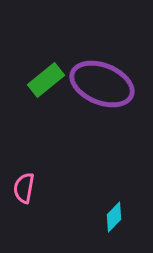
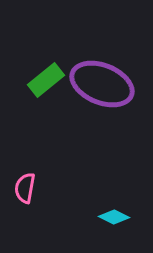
pink semicircle: moved 1 px right
cyan diamond: rotated 72 degrees clockwise
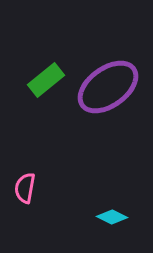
purple ellipse: moved 6 px right, 3 px down; rotated 58 degrees counterclockwise
cyan diamond: moved 2 px left
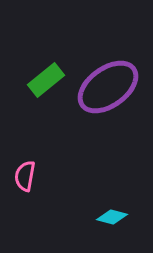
pink semicircle: moved 12 px up
cyan diamond: rotated 12 degrees counterclockwise
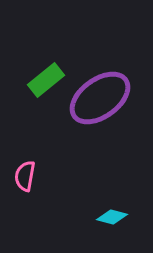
purple ellipse: moved 8 px left, 11 px down
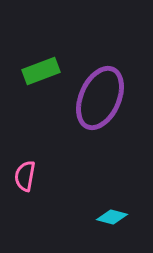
green rectangle: moved 5 px left, 9 px up; rotated 18 degrees clockwise
purple ellipse: rotated 30 degrees counterclockwise
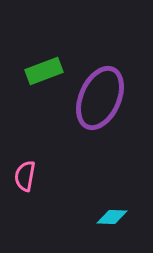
green rectangle: moved 3 px right
cyan diamond: rotated 12 degrees counterclockwise
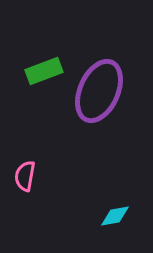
purple ellipse: moved 1 px left, 7 px up
cyan diamond: moved 3 px right, 1 px up; rotated 12 degrees counterclockwise
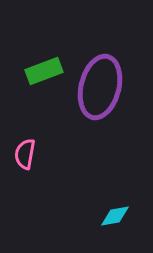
purple ellipse: moved 1 px right, 4 px up; rotated 10 degrees counterclockwise
pink semicircle: moved 22 px up
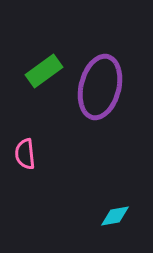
green rectangle: rotated 15 degrees counterclockwise
pink semicircle: rotated 16 degrees counterclockwise
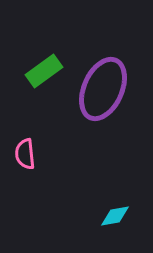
purple ellipse: moved 3 px right, 2 px down; rotated 10 degrees clockwise
